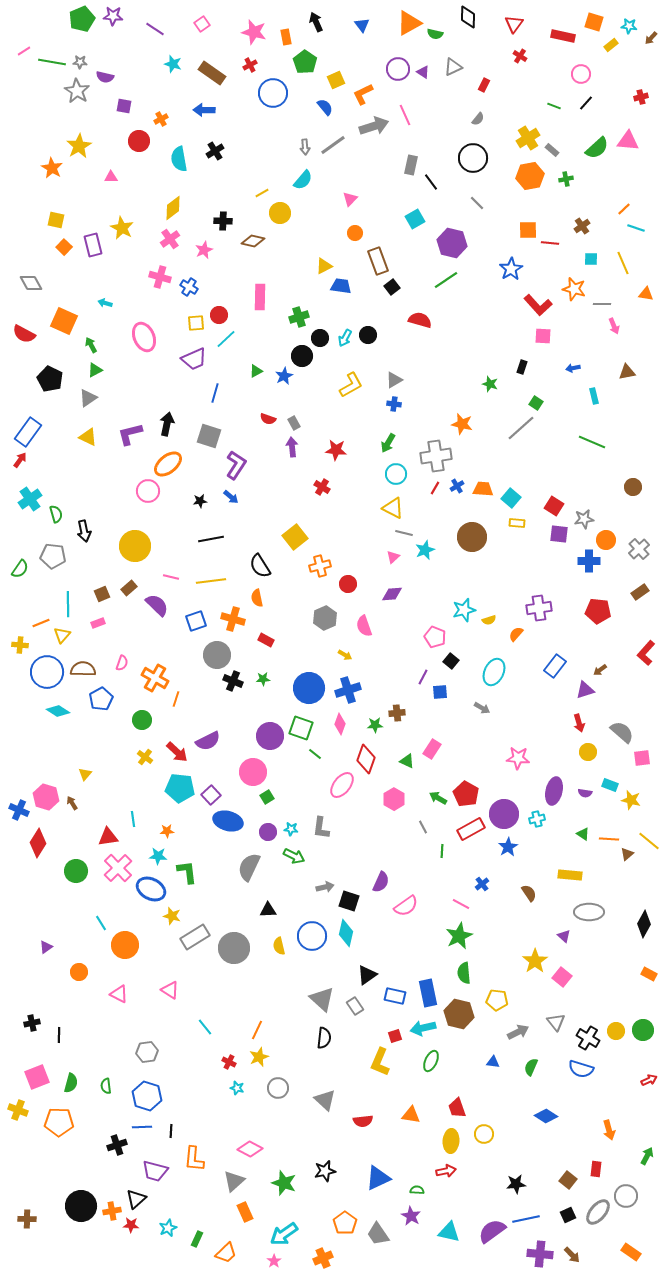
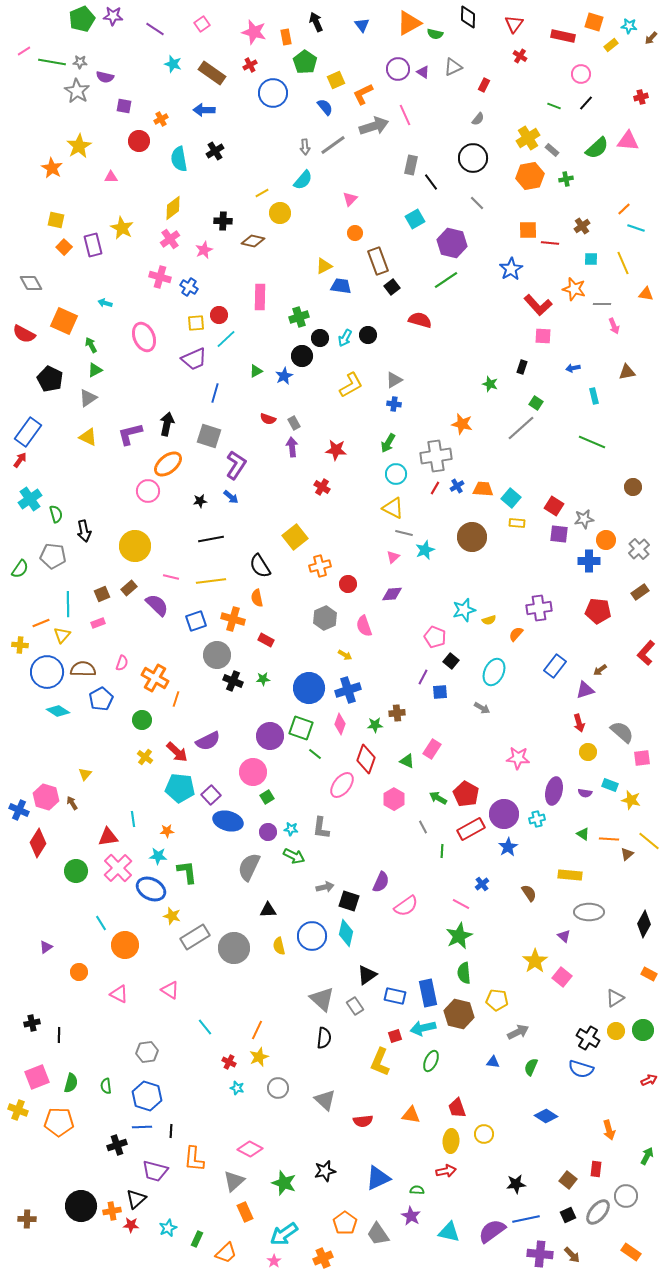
gray triangle at (556, 1022): moved 59 px right, 24 px up; rotated 36 degrees clockwise
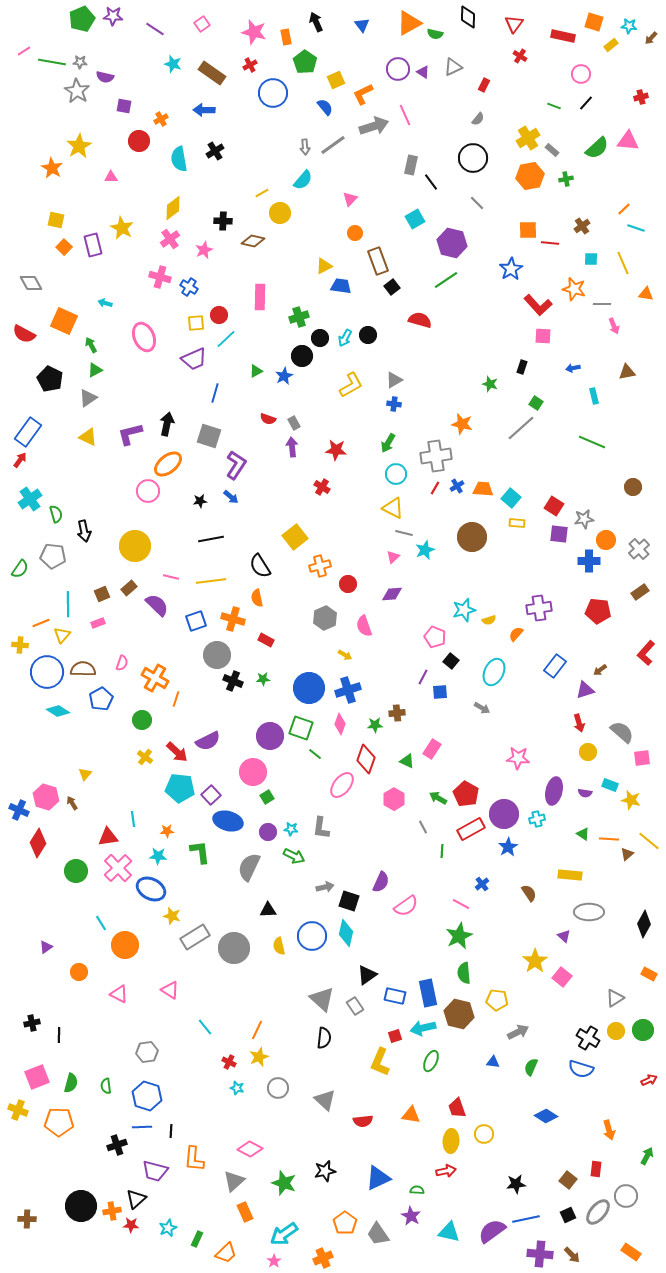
green L-shape at (187, 872): moved 13 px right, 20 px up
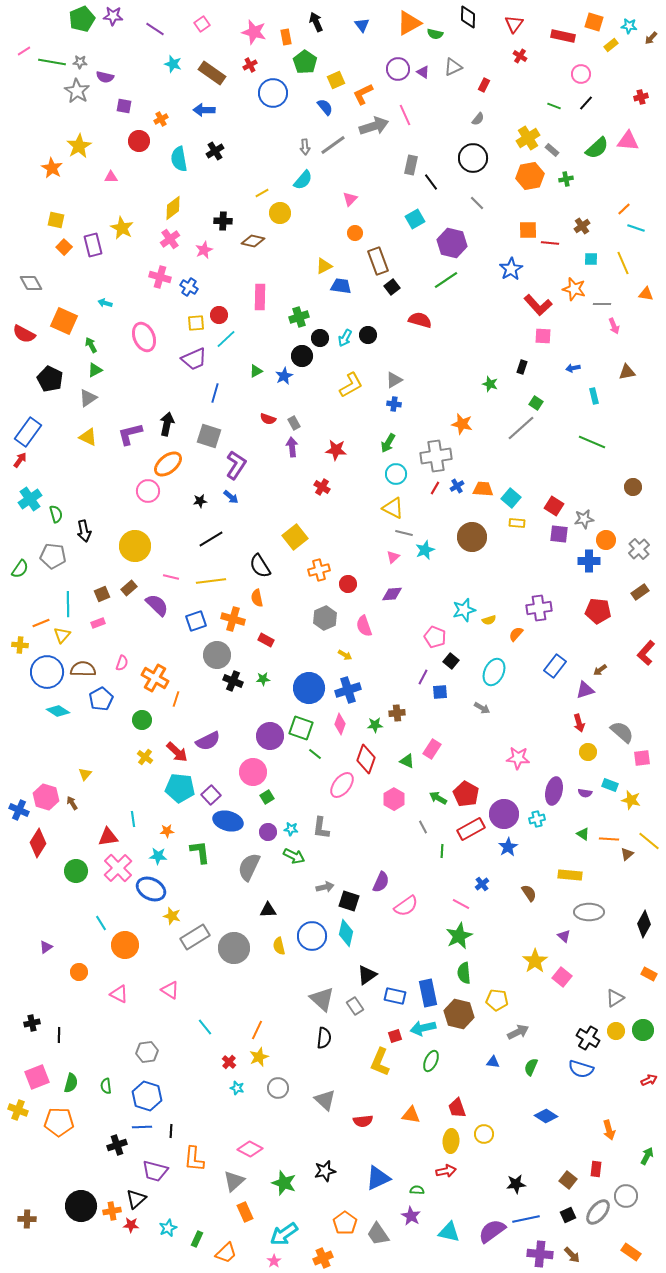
black line at (211, 539): rotated 20 degrees counterclockwise
orange cross at (320, 566): moved 1 px left, 4 px down
red cross at (229, 1062): rotated 16 degrees clockwise
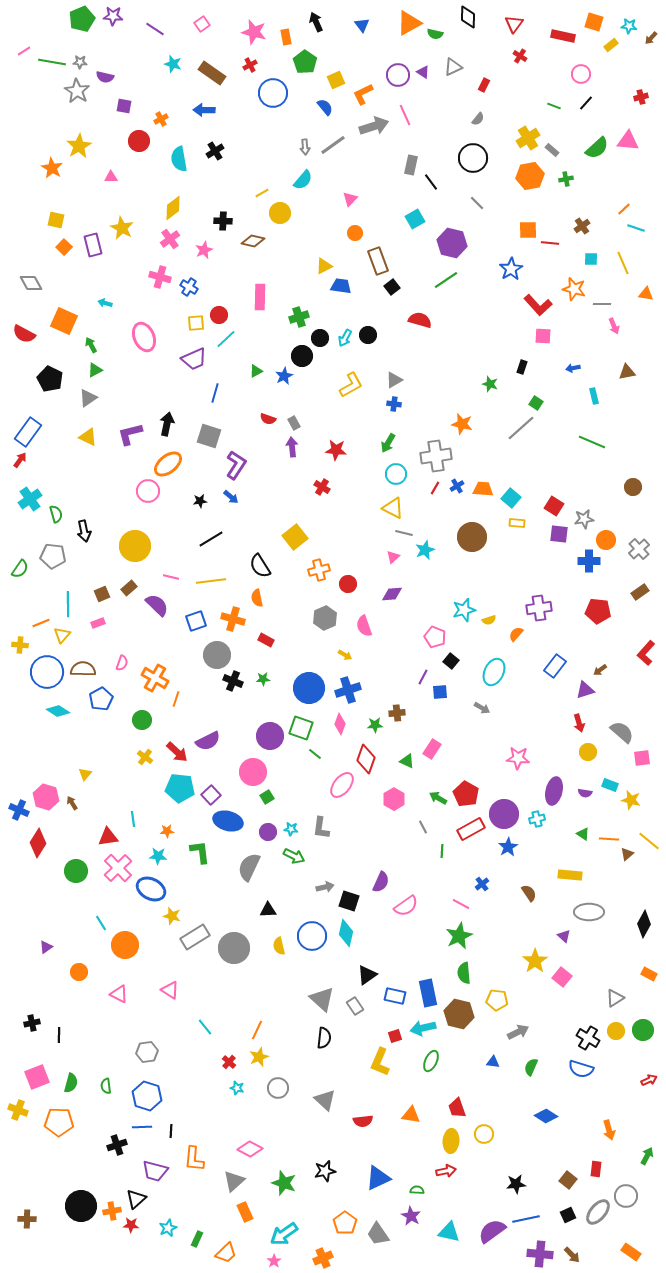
purple circle at (398, 69): moved 6 px down
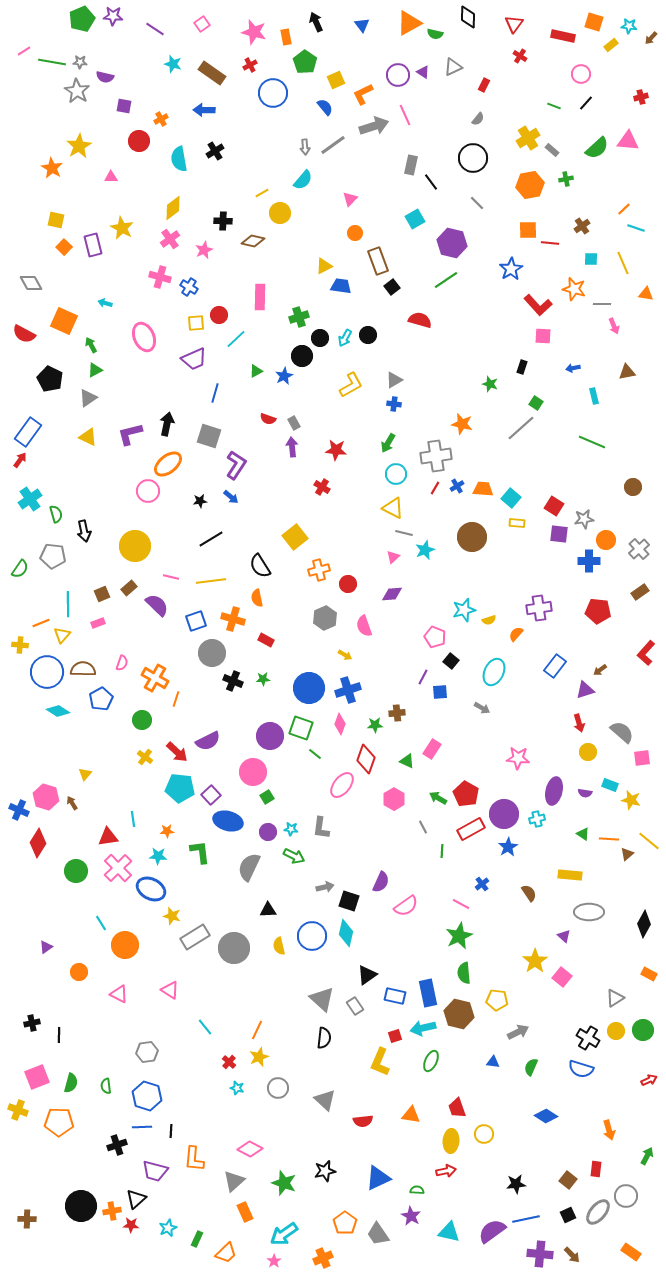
orange hexagon at (530, 176): moved 9 px down
cyan line at (226, 339): moved 10 px right
gray circle at (217, 655): moved 5 px left, 2 px up
